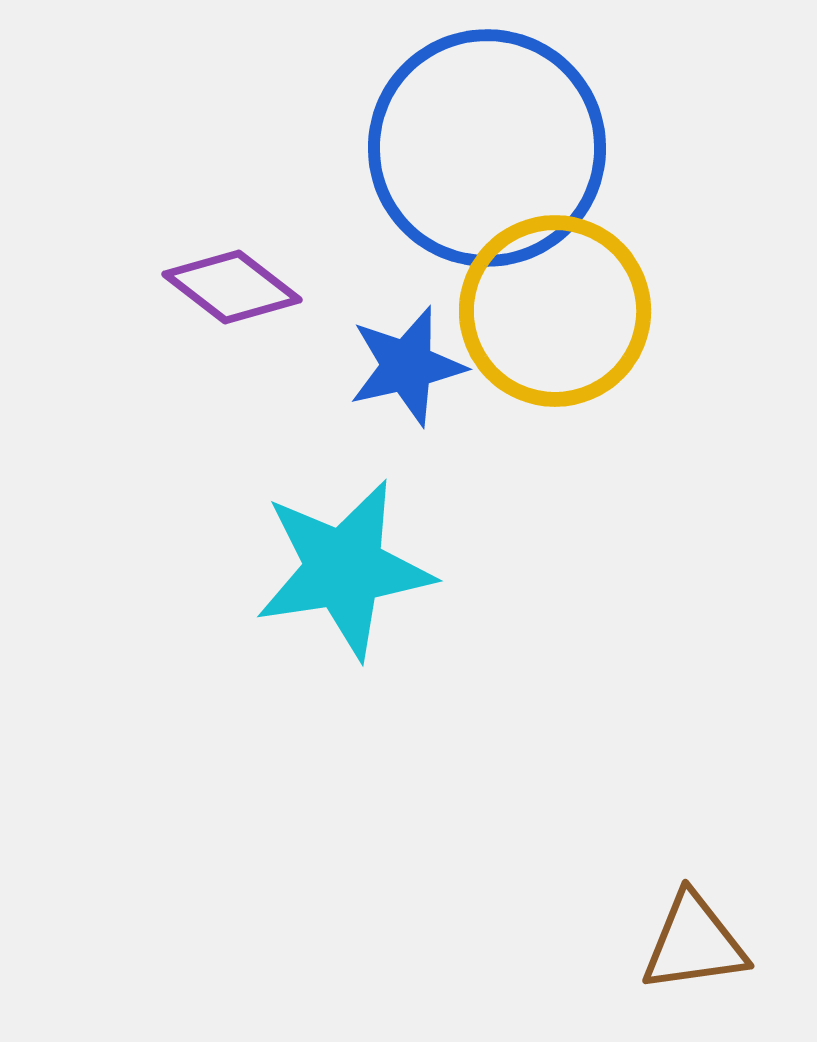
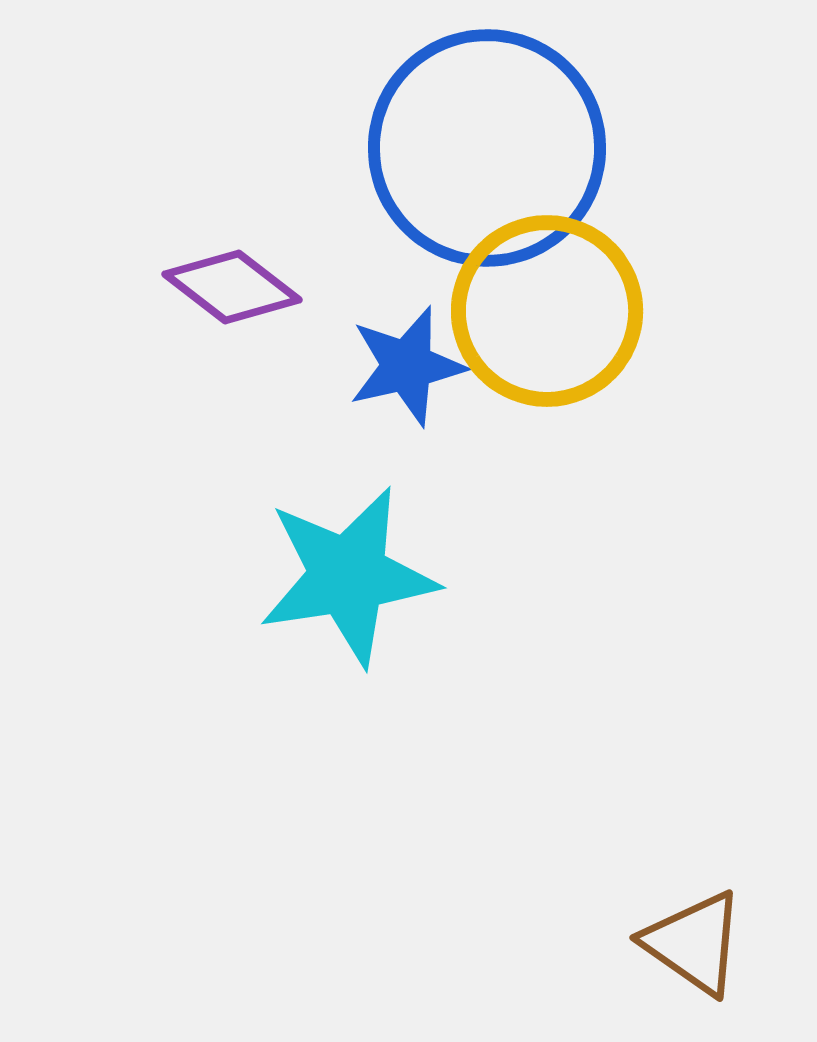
yellow circle: moved 8 px left
cyan star: moved 4 px right, 7 px down
brown triangle: rotated 43 degrees clockwise
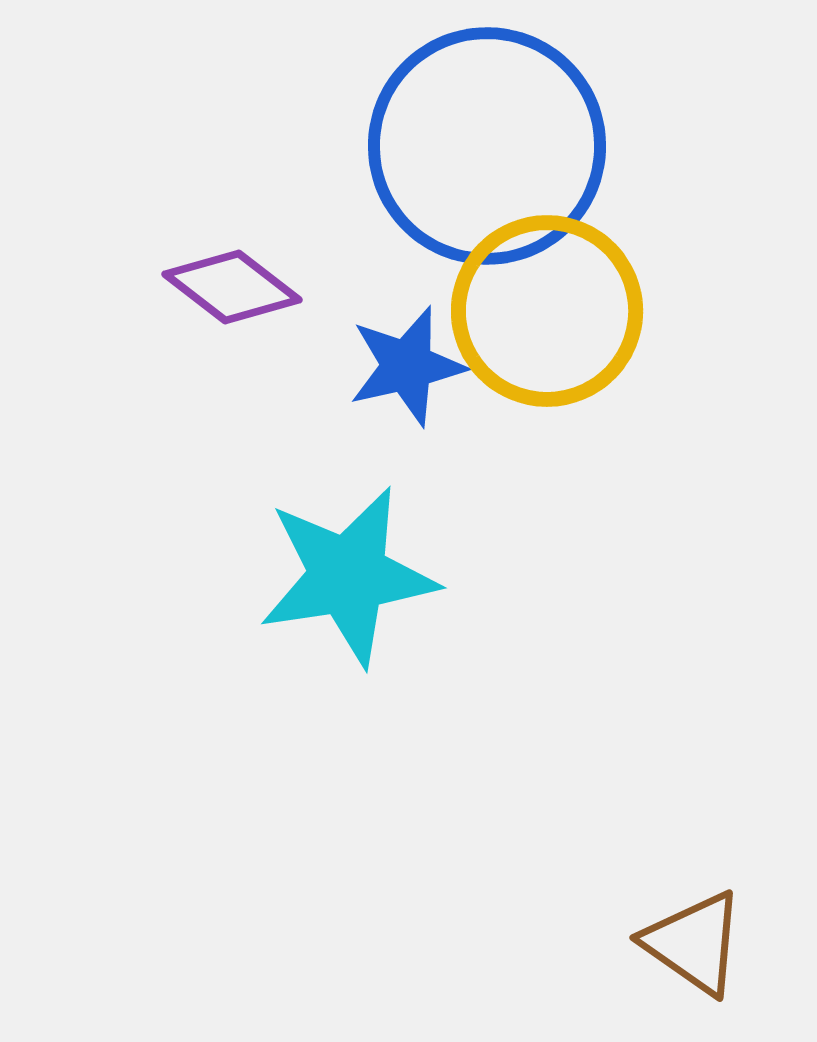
blue circle: moved 2 px up
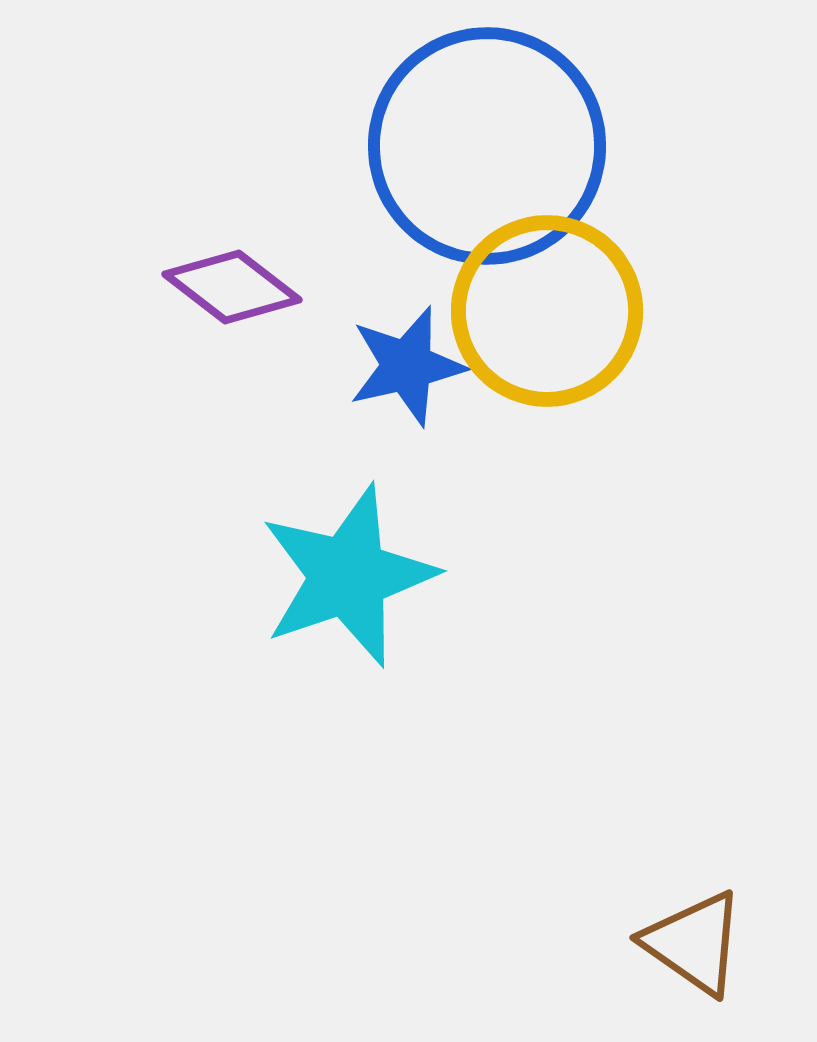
cyan star: rotated 10 degrees counterclockwise
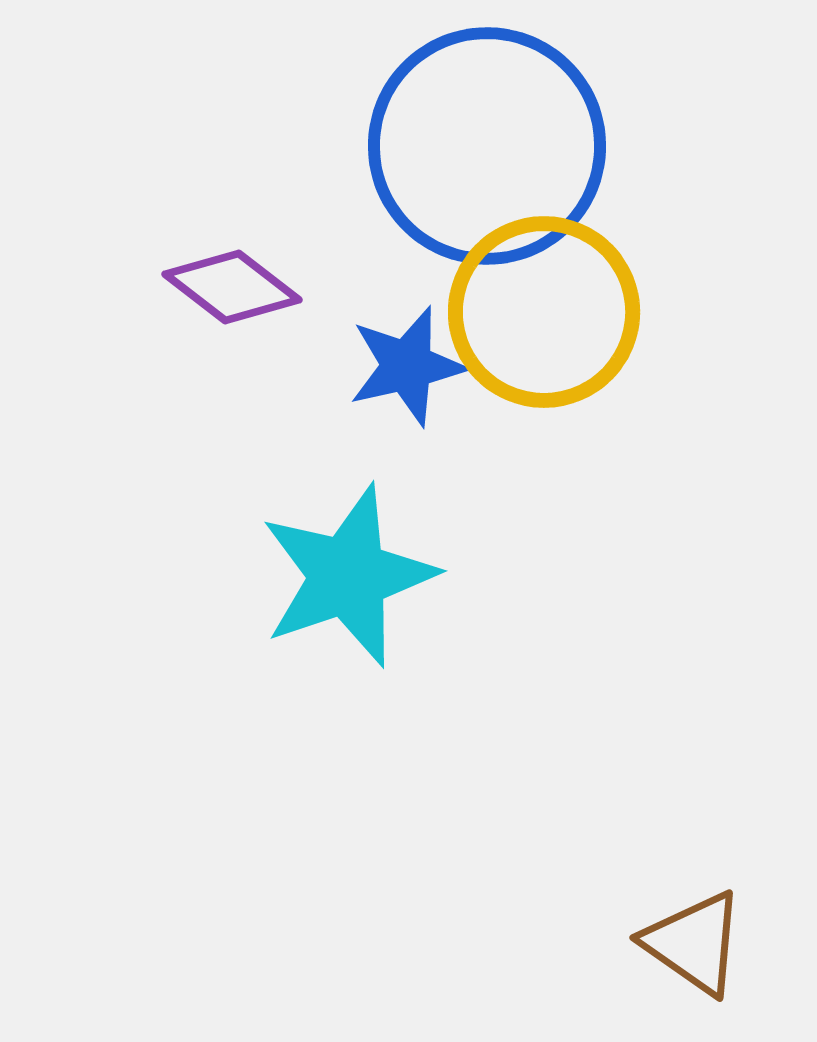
yellow circle: moved 3 px left, 1 px down
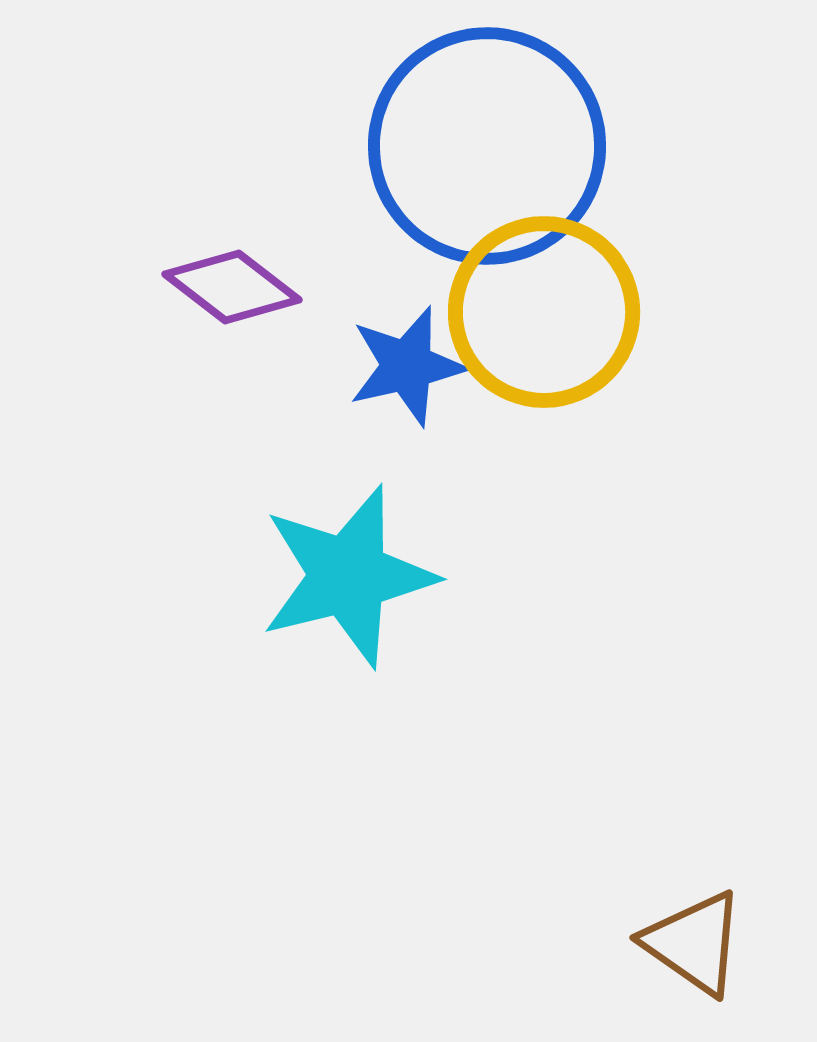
cyan star: rotated 5 degrees clockwise
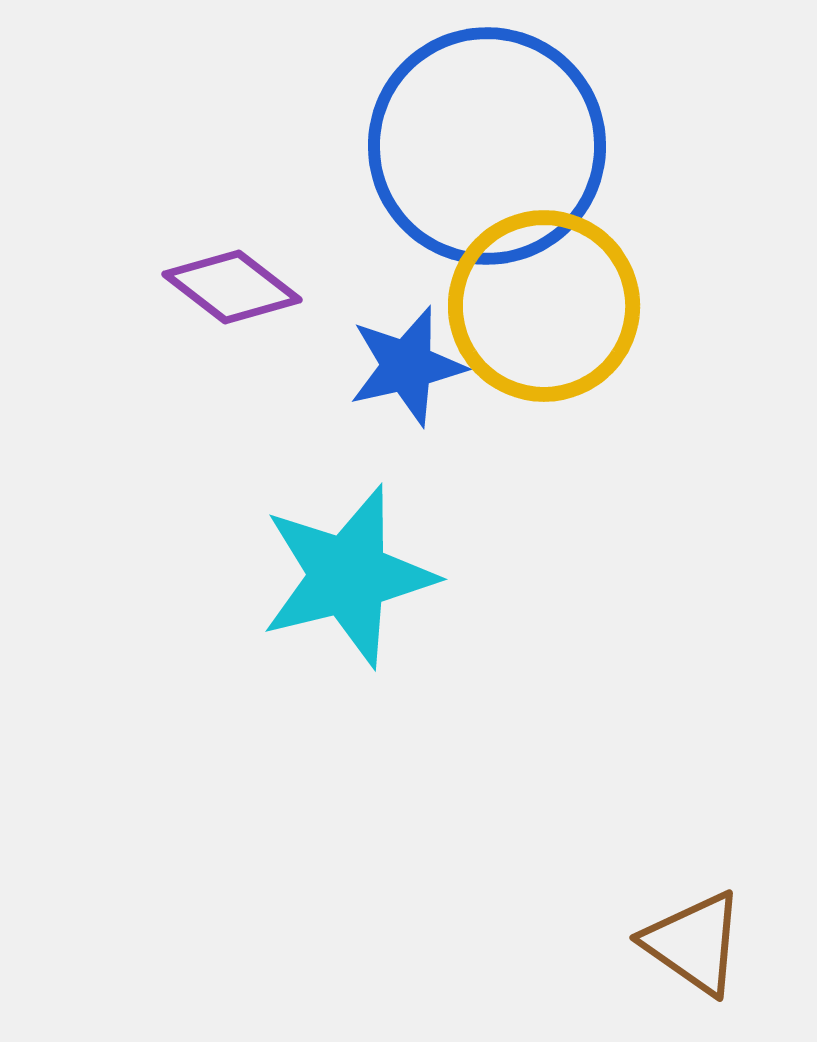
yellow circle: moved 6 px up
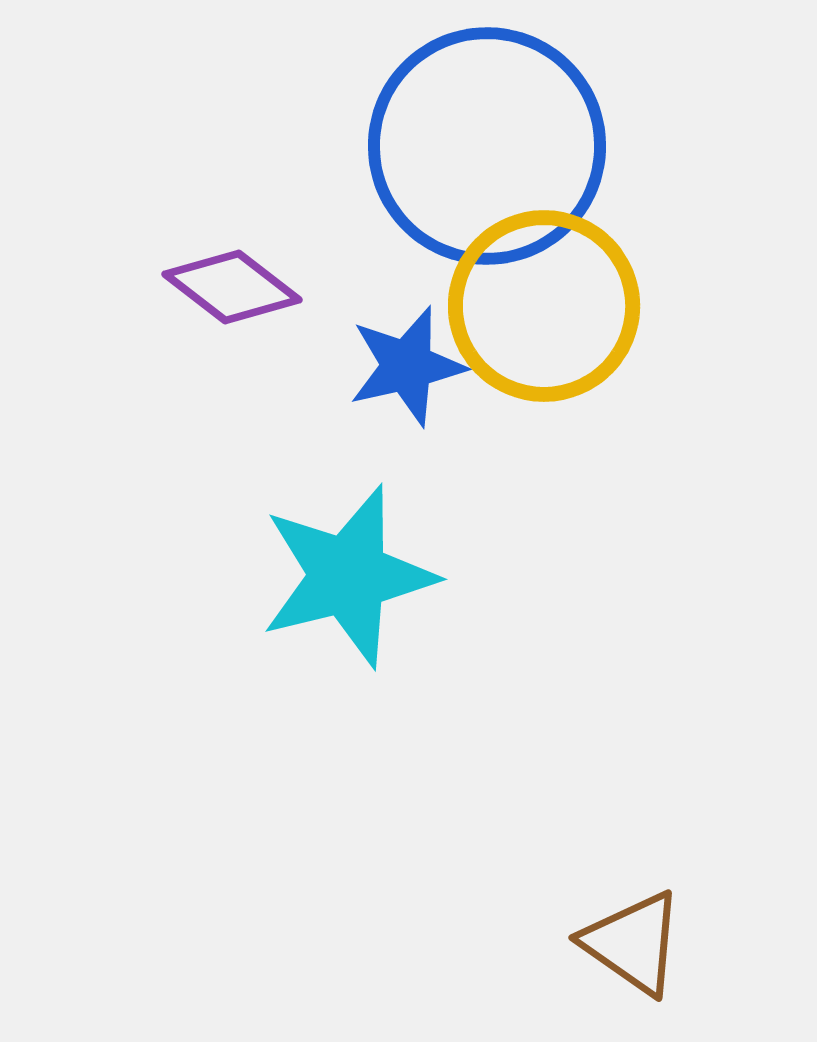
brown triangle: moved 61 px left
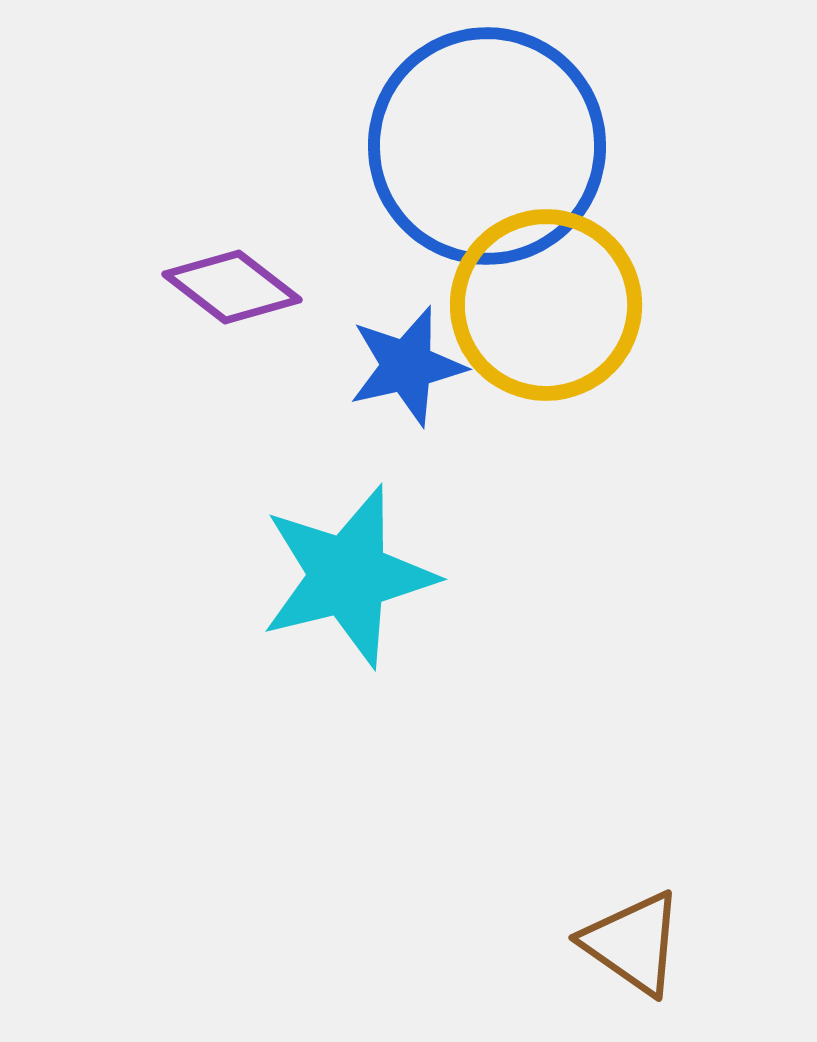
yellow circle: moved 2 px right, 1 px up
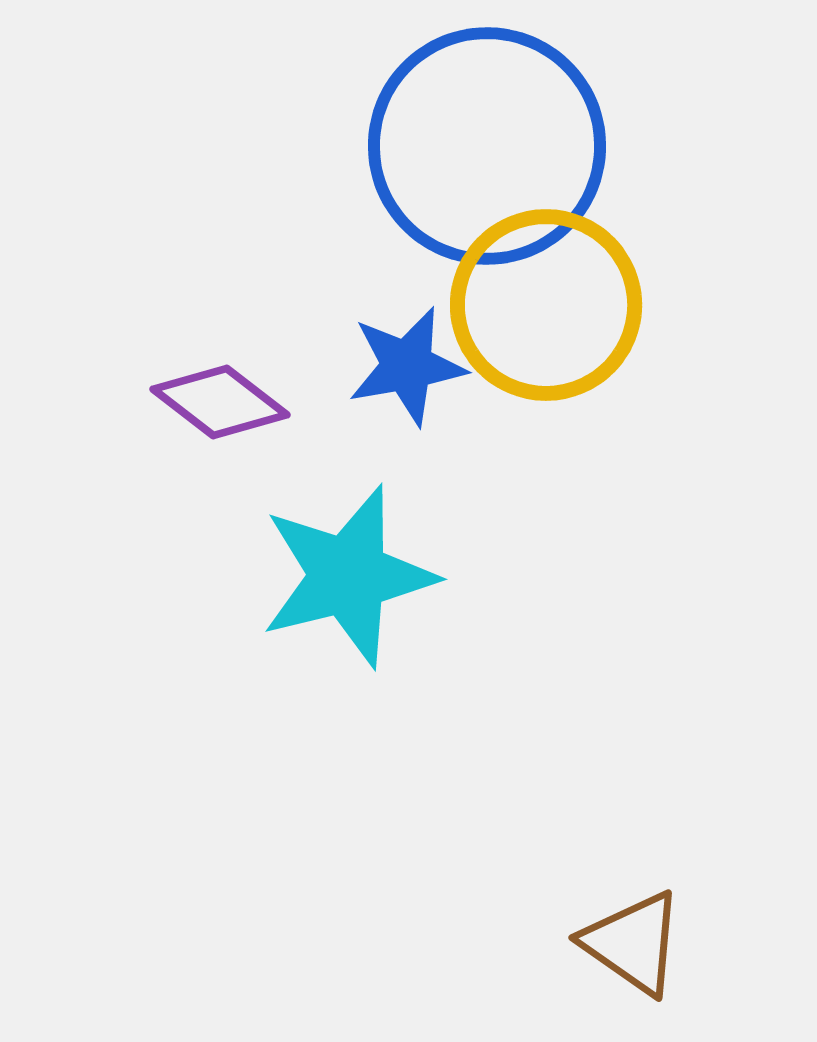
purple diamond: moved 12 px left, 115 px down
blue star: rotated 3 degrees clockwise
